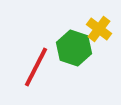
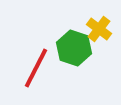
red line: moved 1 px down
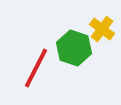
yellow cross: moved 3 px right
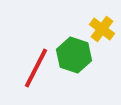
green hexagon: moved 7 px down
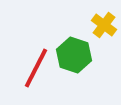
yellow cross: moved 2 px right, 4 px up
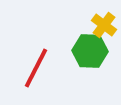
green hexagon: moved 16 px right, 4 px up; rotated 16 degrees counterclockwise
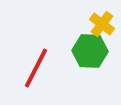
yellow cross: moved 2 px left, 1 px up
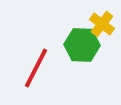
green hexagon: moved 8 px left, 6 px up
